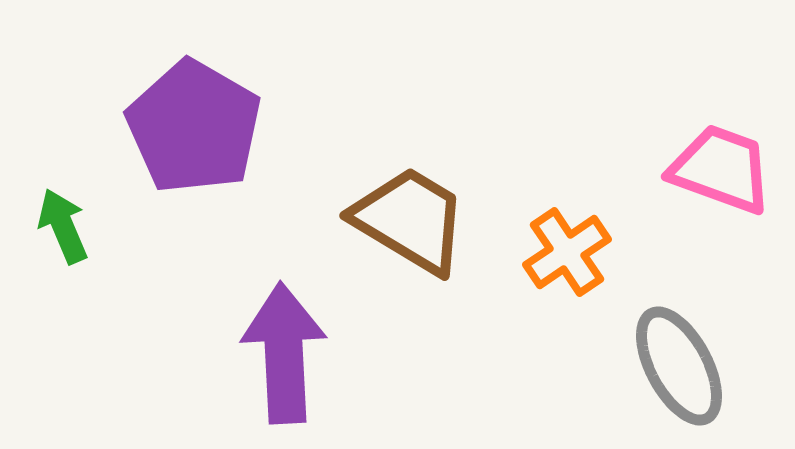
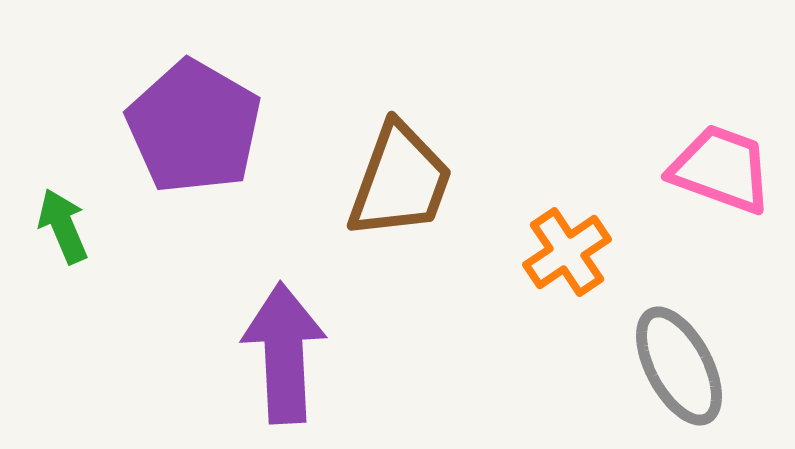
brown trapezoid: moved 10 px left, 39 px up; rotated 79 degrees clockwise
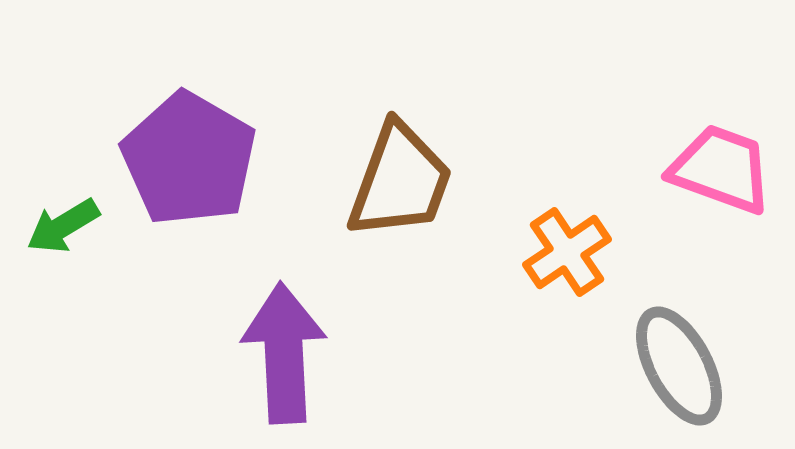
purple pentagon: moved 5 px left, 32 px down
green arrow: rotated 98 degrees counterclockwise
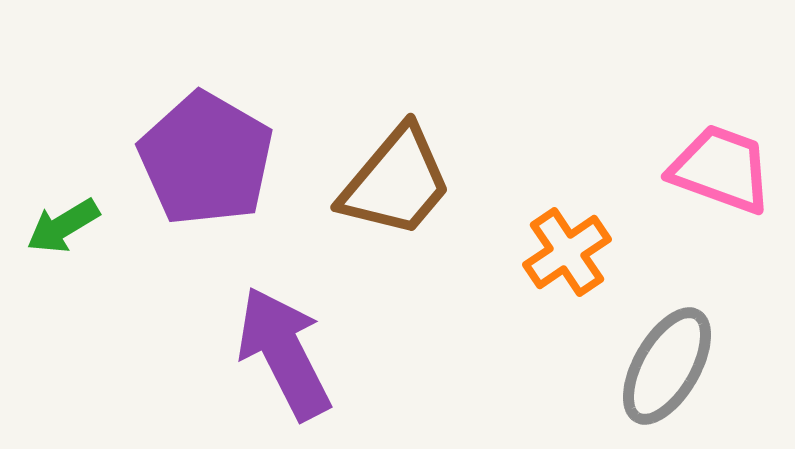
purple pentagon: moved 17 px right
brown trapezoid: moved 4 px left, 1 px down; rotated 20 degrees clockwise
purple arrow: rotated 24 degrees counterclockwise
gray ellipse: moved 12 px left; rotated 58 degrees clockwise
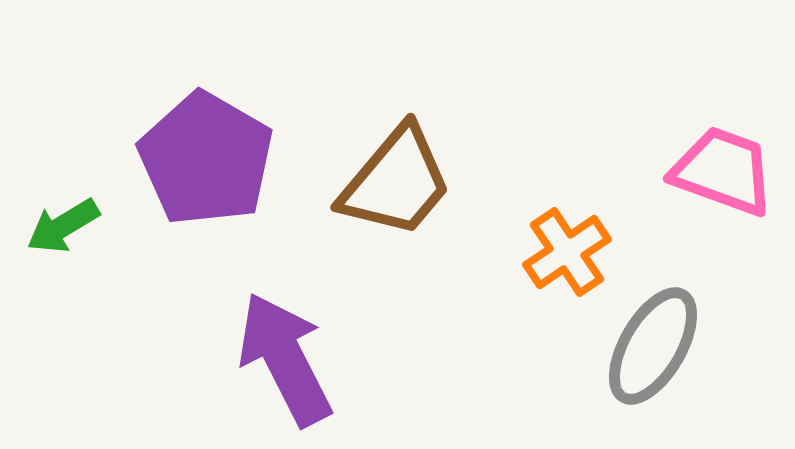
pink trapezoid: moved 2 px right, 2 px down
purple arrow: moved 1 px right, 6 px down
gray ellipse: moved 14 px left, 20 px up
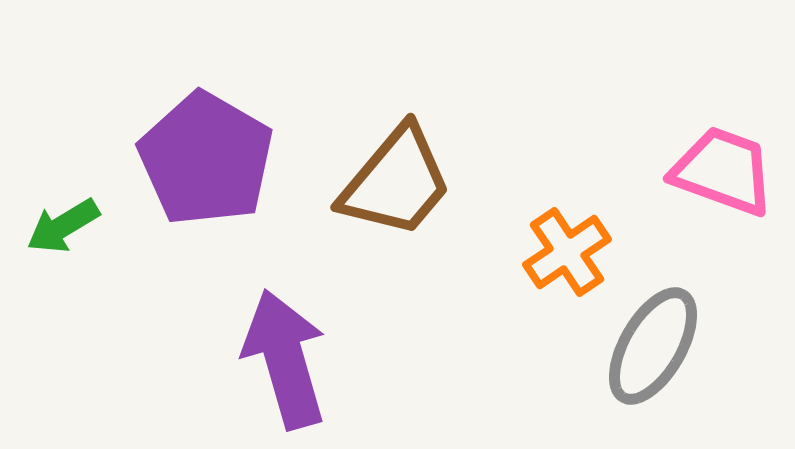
purple arrow: rotated 11 degrees clockwise
